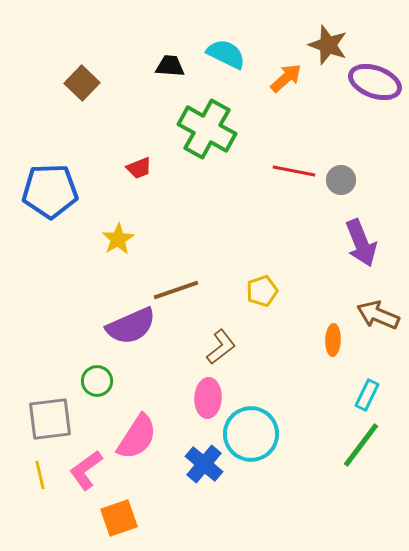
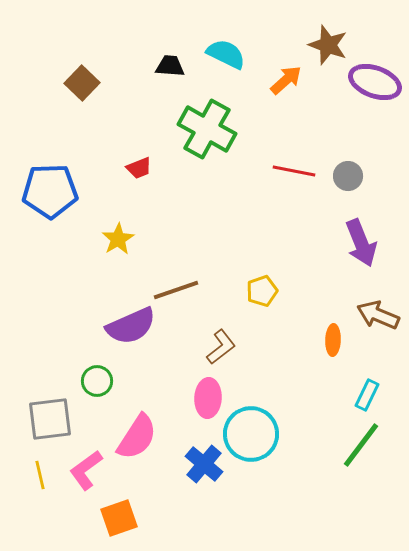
orange arrow: moved 2 px down
gray circle: moved 7 px right, 4 px up
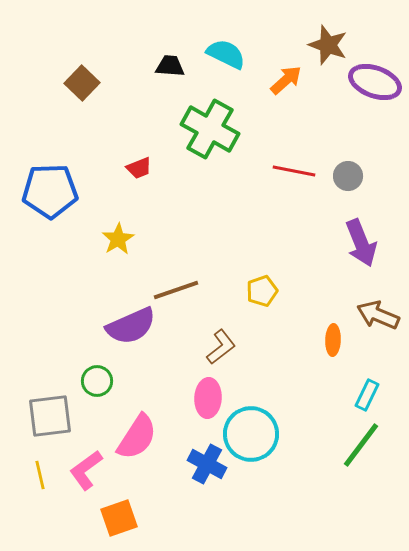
green cross: moved 3 px right
gray square: moved 3 px up
blue cross: moved 3 px right; rotated 12 degrees counterclockwise
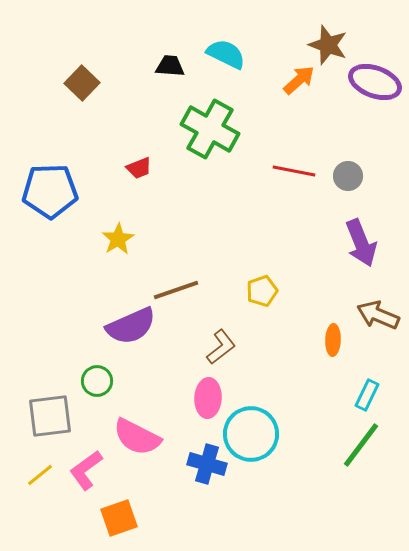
orange arrow: moved 13 px right
pink semicircle: rotated 84 degrees clockwise
blue cross: rotated 12 degrees counterclockwise
yellow line: rotated 64 degrees clockwise
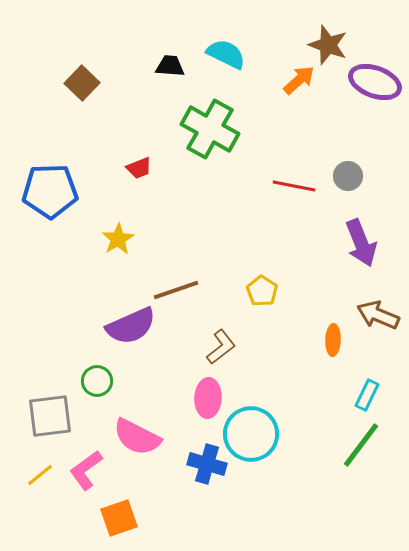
red line: moved 15 px down
yellow pentagon: rotated 20 degrees counterclockwise
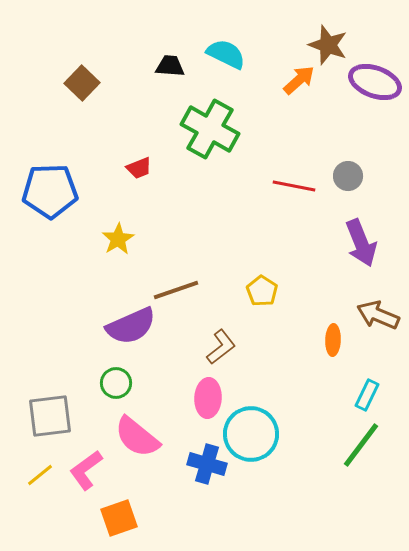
green circle: moved 19 px right, 2 px down
pink semicircle: rotated 12 degrees clockwise
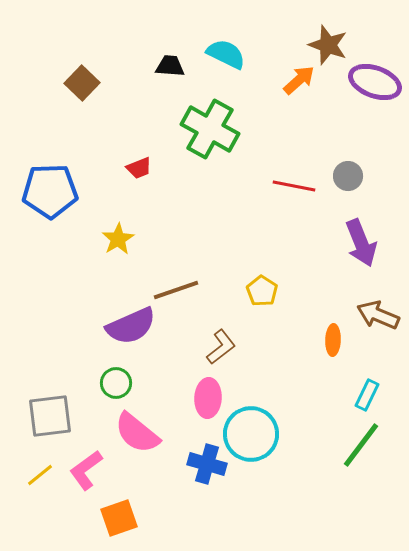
pink semicircle: moved 4 px up
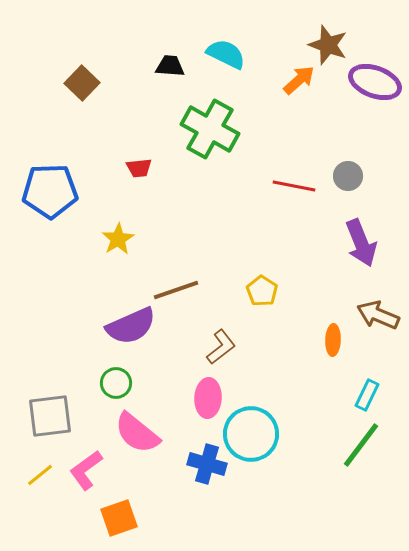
red trapezoid: rotated 16 degrees clockwise
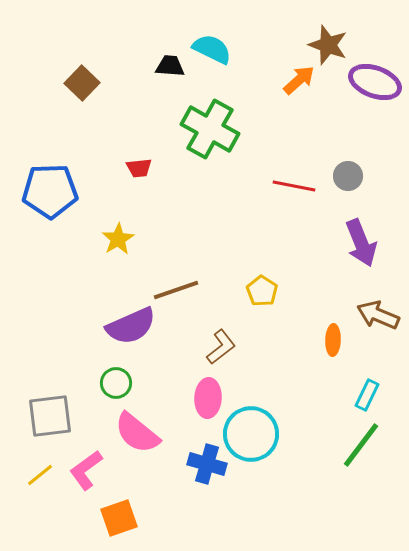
cyan semicircle: moved 14 px left, 5 px up
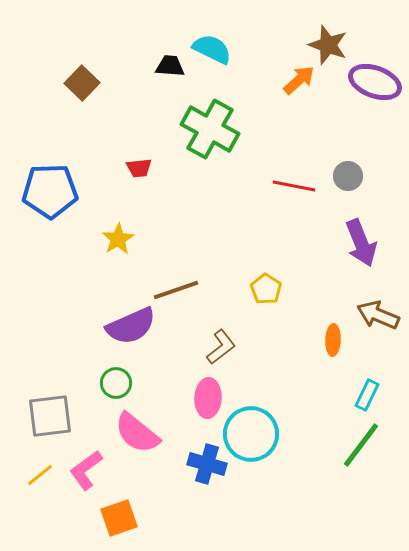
yellow pentagon: moved 4 px right, 2 px up
